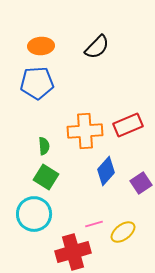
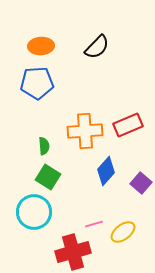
green square: moved 2 px right
purple square: rotated 15 degrees counterclockwise
cyan circle: moved 2 px up
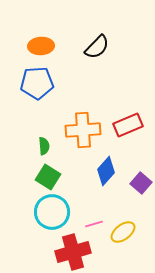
orange cross: moved 2 px left, 1 px up
cyan circle: moved 18 px right
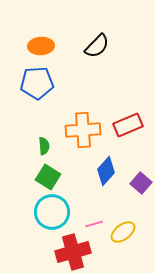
black semicircle: moved 1 px up
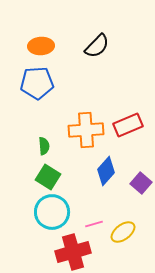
orange cross: moved 3 px right
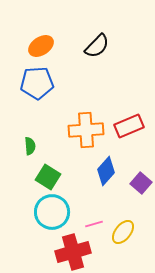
orange ellipse: rotated 30 degrees counterclockwise
red rectangle: moved 1 px right, 1 px down
green semicircle: moved 14 px left
yellow ellipse: rotated 15 degrees counterclockwise
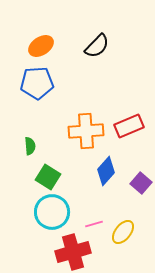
orange cross: moved 1 px down
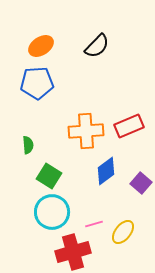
green semicircle: moved 2 px left, 1 px up
blue diamond: rotated 12 degrees clockwise
green square: moved 1 px right, 1 px up
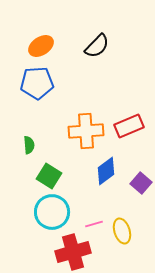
green semicircle: moved 1 px right
yellow ellipse: moved 1 px left, 1 px up; rotated 55 degrees counterclockwise
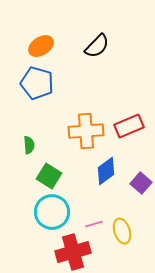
blue pentagon: rotated 20 degrees clockwise
